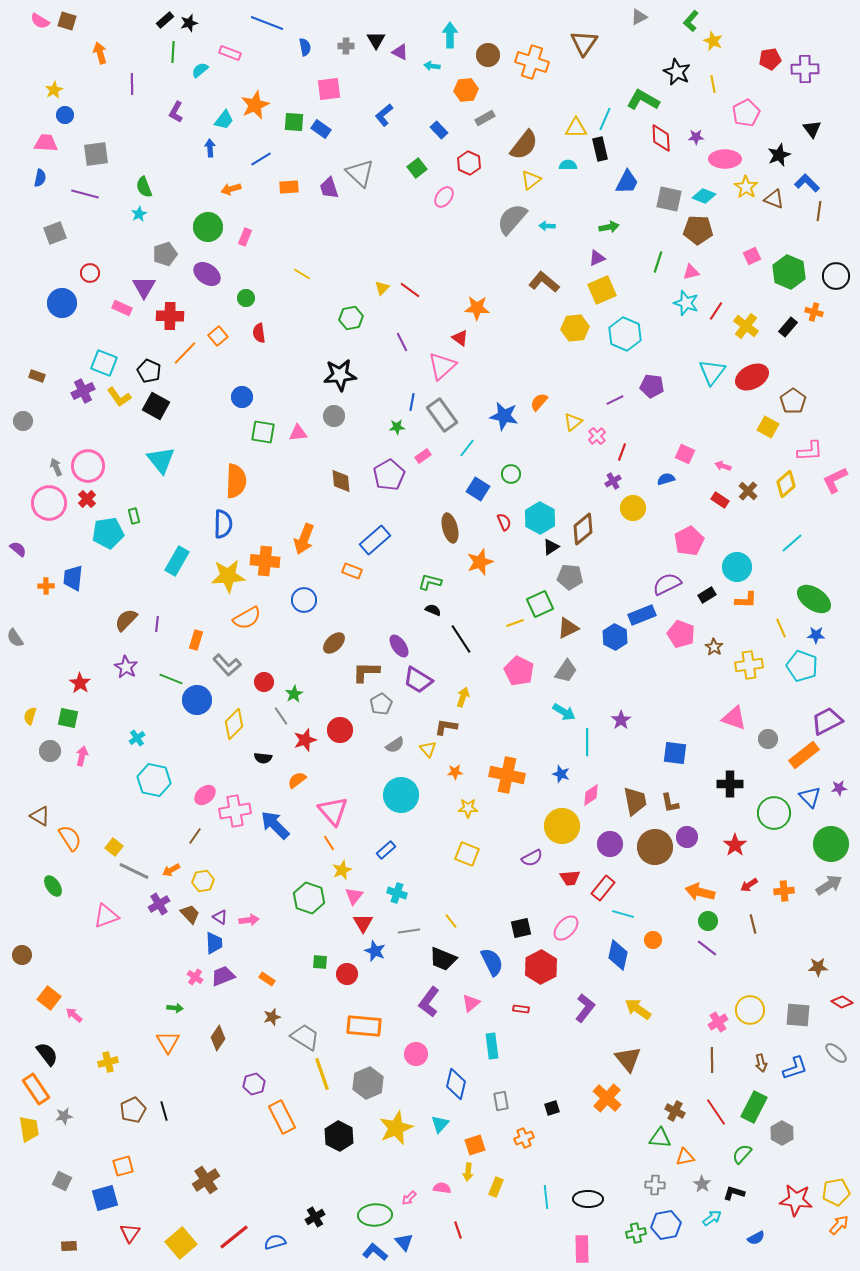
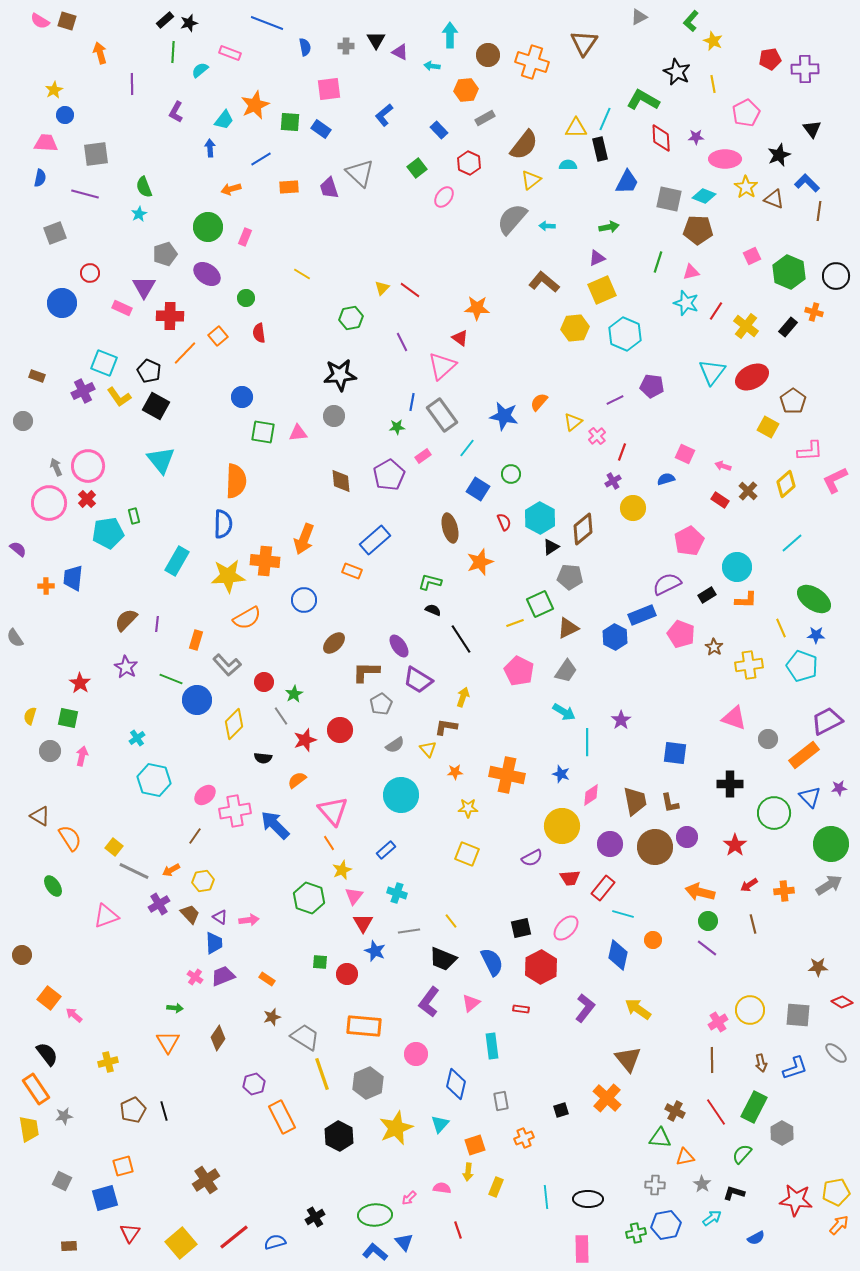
green square at (294, 122): moved 4 px left
black square at (552, 1108): moved 9 px right, 2 px down
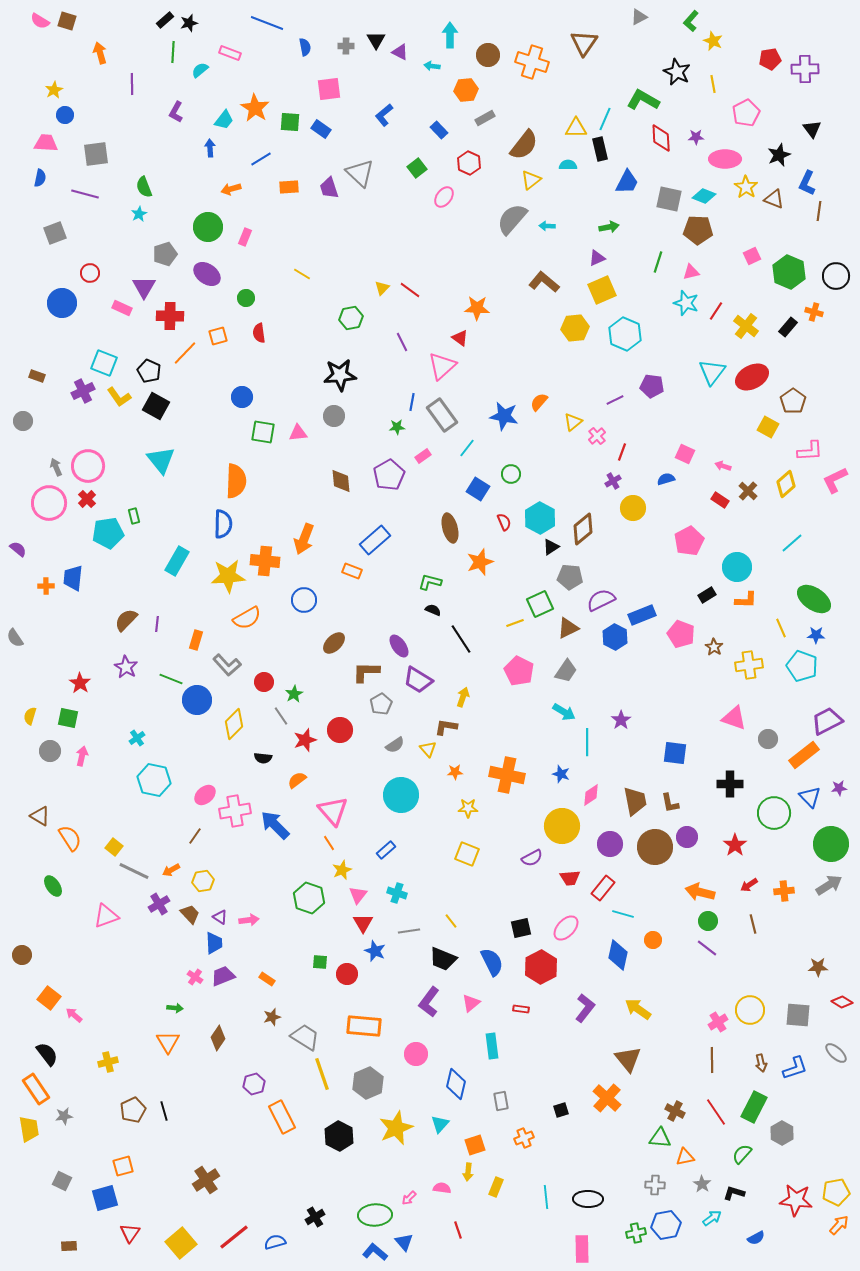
orange star at (255, 105): moved 3 px down; rotated 16 degrees counterclockwise
blue L-shape at (807, 183): rotated 110 degrees counterclockwise
orange square at (218, 336): rotated 24 degrees clockwise
purple semicircle at (667, 584): moved 66 px left, 16 px down
pink triangle at (354, 896): moved 4 px right, 1 px up
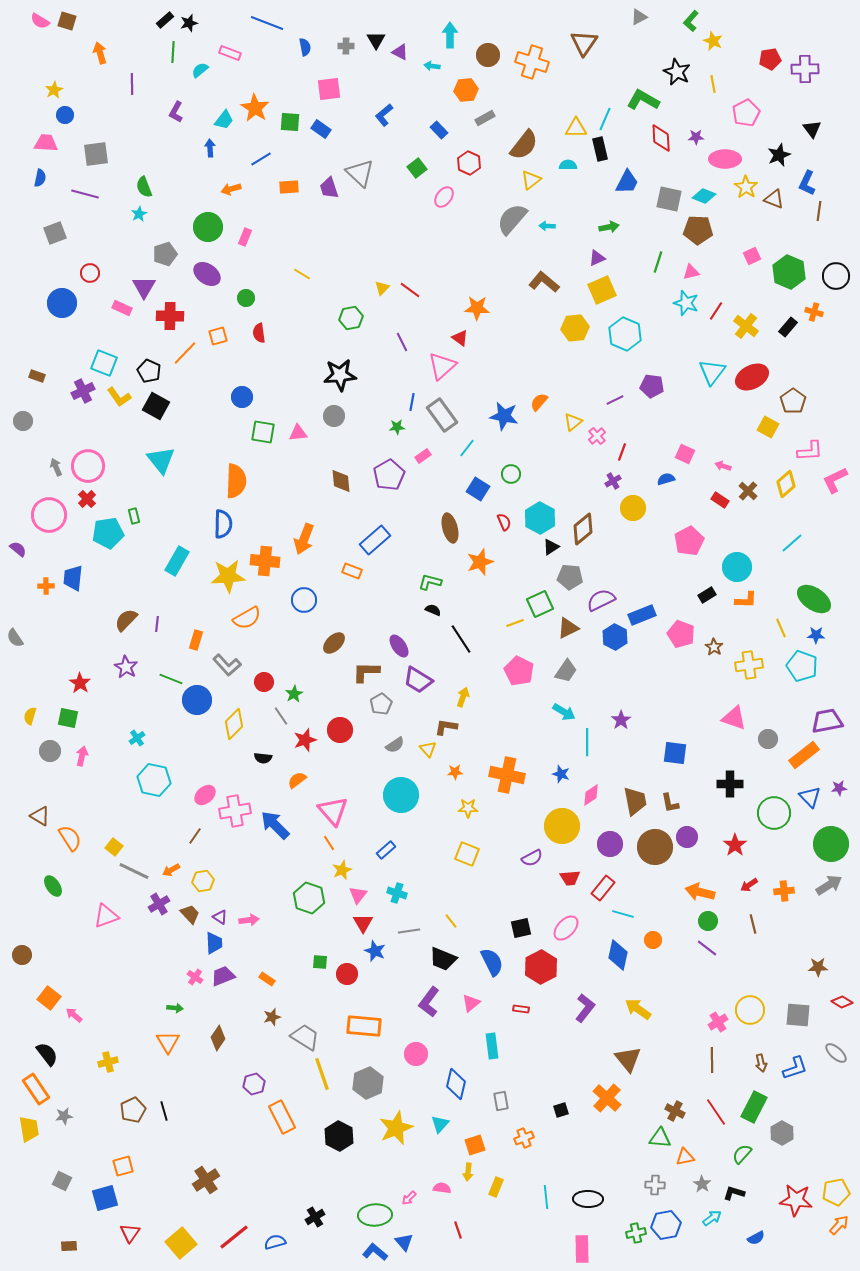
pink circle at (49, 503): moved 12 px down
purple trapezoid at (827, 721): rotated 16 degrees clockwise
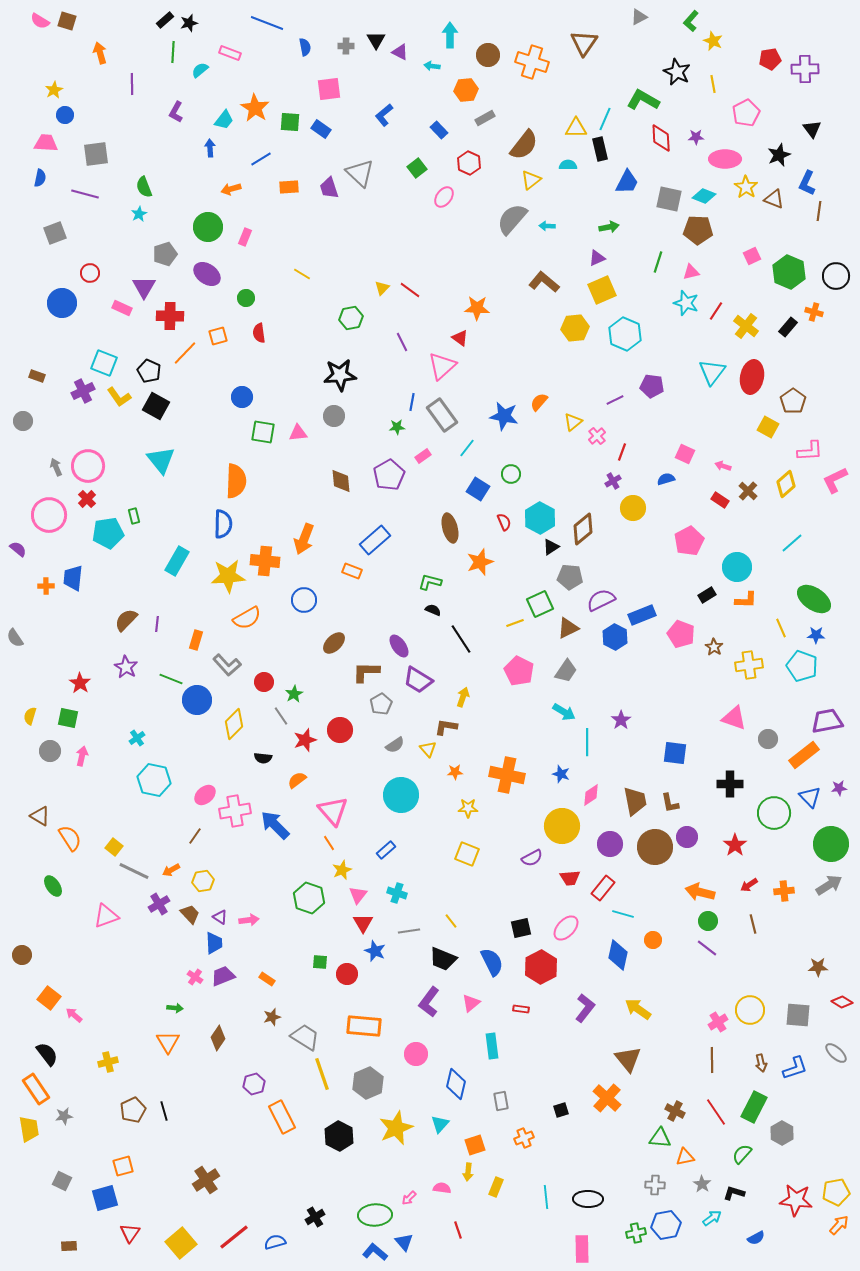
red ellipse at (752, 377): rotated 52 degrees counterclockwise
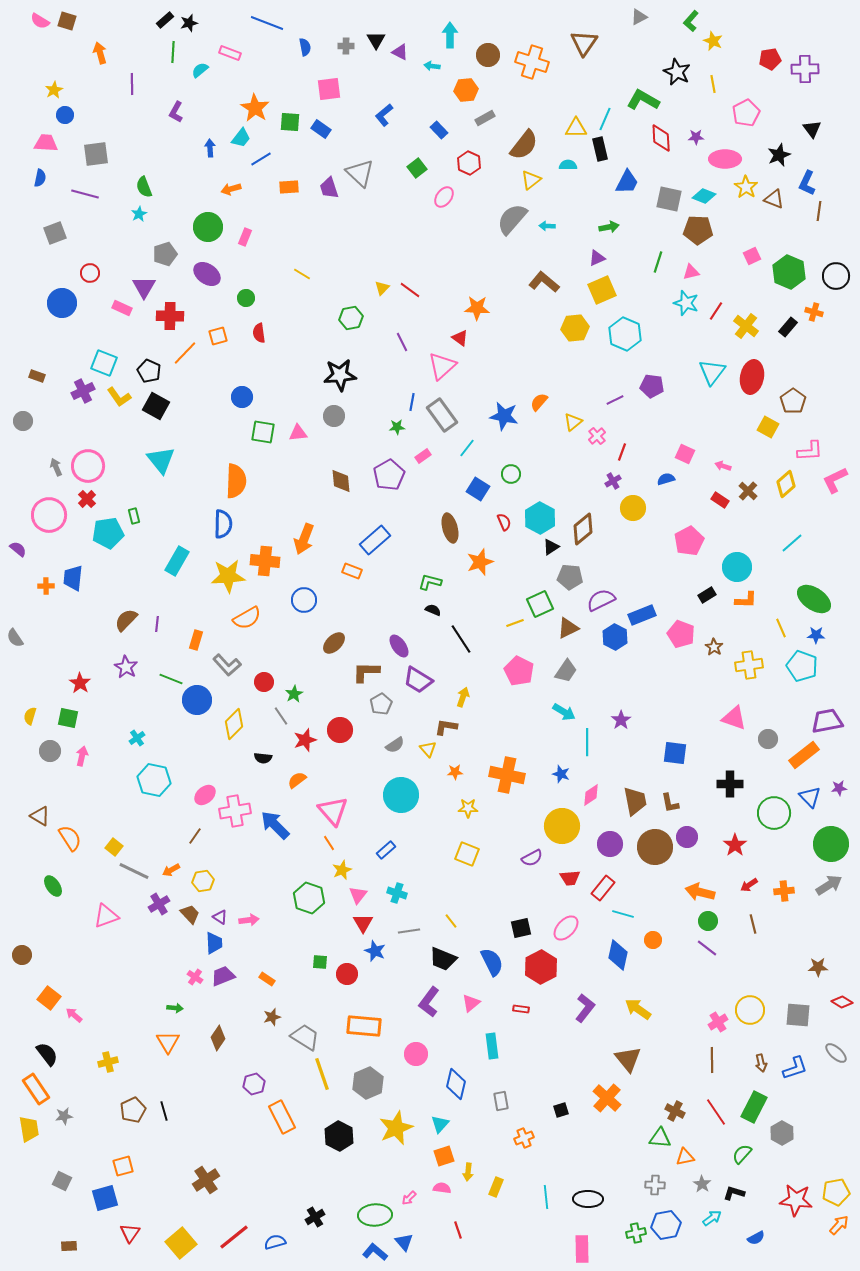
cyan trapezoid at (224, 120): moved 17 px right, 18 px down
orange square at (475, 1145): moved 31 px left, 11 px down
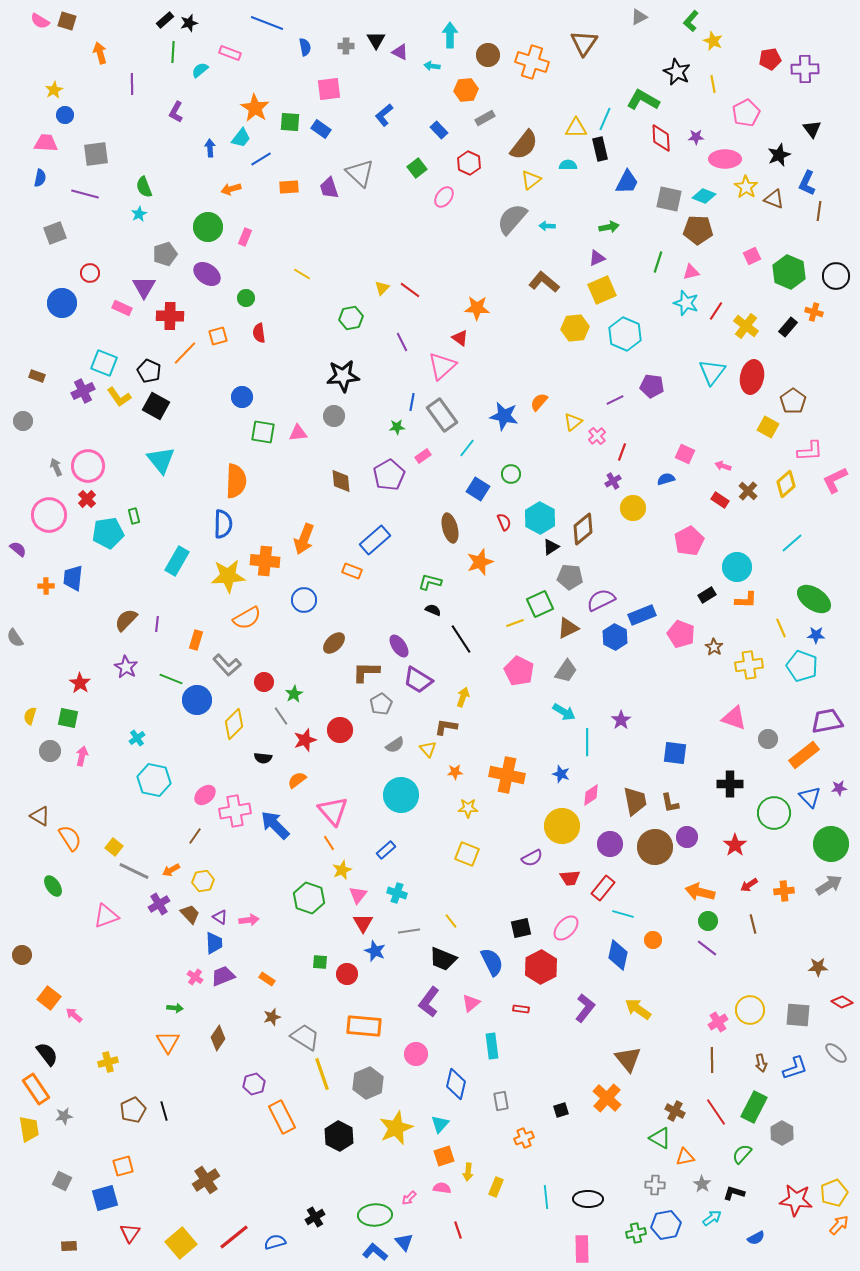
black star at (340, 375): moved 3 px right, 1 px down
green triangle at (660, 1138): rotated 25 degrees clockwise
yellow pentagon at (836, 1192): moved 2 px left, 1 px down; rotated 12 degrees counterclockwise
